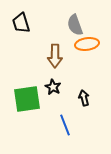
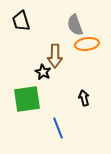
black trapezoid: moved 2 px up
black star: moved 10 px left, 15 px up
blue line: moved 7 px left, 3 px down
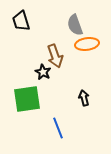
brown arrow: rotated 20 degrees counterclockwise
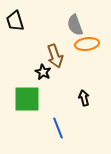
black trapezoid: moved 6 px left
green square: rotated 8 degrees clockwise
